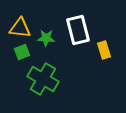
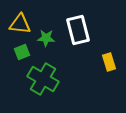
yellow triangle: moved 4 px up
yellow rectangle: moved 5 px right, 12 px down
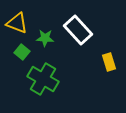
yellow triangle: moved 3 px left, 1 px up; rotated 15 degrees clockwise
white rectangle: rotated 28 degrees counterclockwise
green star: moved 1 px left
green square: rotated 28 degrees counterclockwise
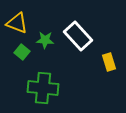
white rectangle: moved 6 px down
green star: moved 2 px down
green cross: moved 9 px down; rotated 24 degrees counterclockwise
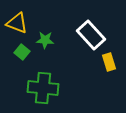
white rectangle: moved 13 px right, 1 px up
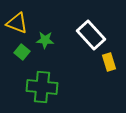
green cross: moved 1 px left, 1 px up
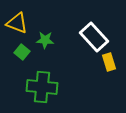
white rectangle: moved 3 px right, 2 px down
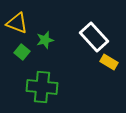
green star: rotated 18 degrees counterclockwise
yellow rectangle: rotated 42 degrees counterclockwise
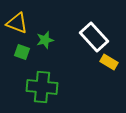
green square: rotated 21 degrees counterclockwise
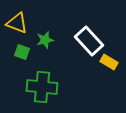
white rectangle: moved 5 px left, 4 px down
